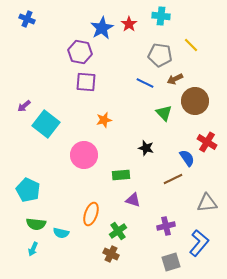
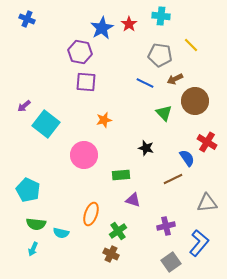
gray square: rotated 18 degrees counterclockwise
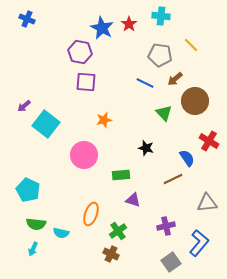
blue star: rotated 15 degrees counterclockwise
brown arrow: rotated 14 degrees counterclockwise
red cross: moved 2 px right, 1 px up
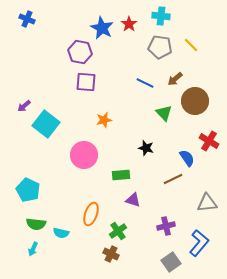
gray pentagon: moved 8 px up
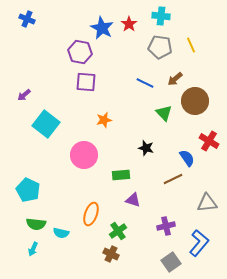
yellow line: rotated 21 degrees clockwise
purple arrow: moved 11 px up
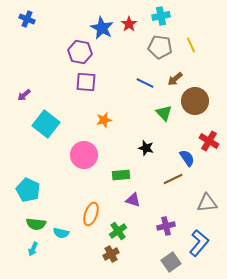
cyan cross: rotated 18 degrees counterclockwise
brown cross: rotated 35 degrees clockwise
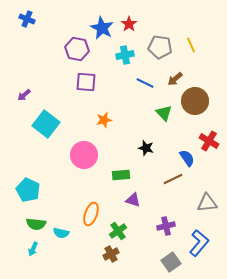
cyan cross: moved 36 px left, 39 px down
purple hexagon: moved 3 px left, 3 px up
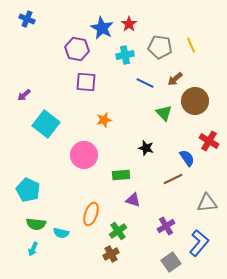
purple cross: rotated 18 degrees counterclockwise
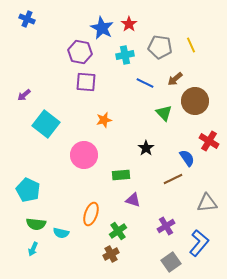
purple hexagon: moved 3 px right, 3 px down
black star: rotated 21 degrees clockwise
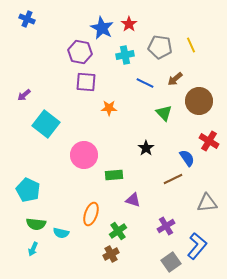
brown circle: moved 4 px right
orange star: moved 5 px right, 12 px up; rotated 14 degrees clockwise
green rectangle: moved 7 px left
blue L-shape: moved 2 px left, 3 px down
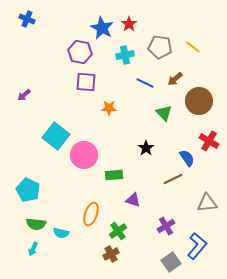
yellow line: moved 2 px right, 2 px down; rotated 28 degrees counterclockwise
cyan square: moved 10 px right, 12 px down
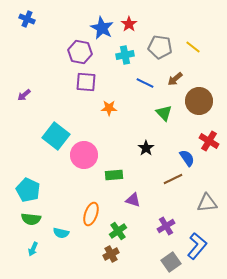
green semicircle: moved 5 px left, 5 px up
